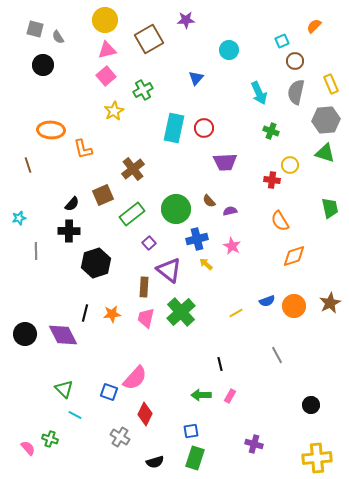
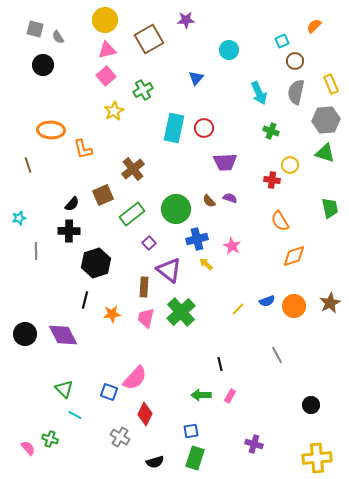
purple semicircle at (230, 211): moved 13 px up; rotated 32 degrees clockwise
black line at (85, 313): moved 13 px up
yellow line at (236, 313): moved 2 px right, 4 px up; rotated 16 degrees counterclockwise
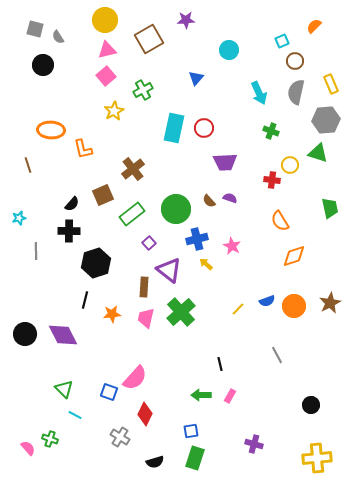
green triangle at (325, 153): moved 7 px left
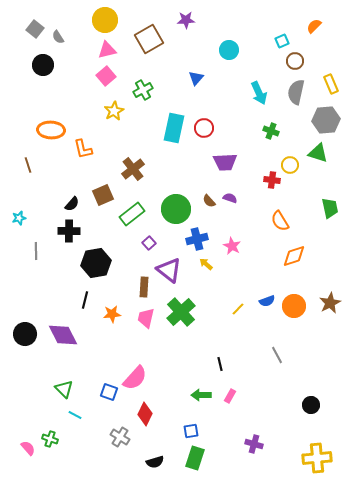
gray square at (35, 29): rotated 24 degrees clockwise
black hexagon at (96, 263): rotated 8 degrees clockwise
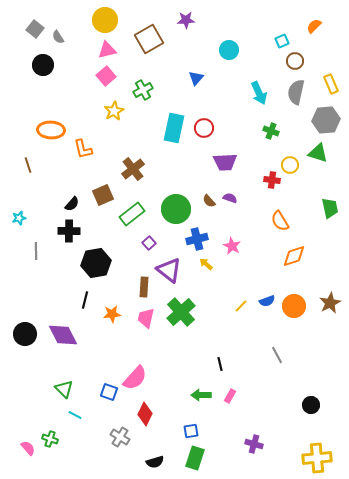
yellow line at (238, 309): moved 3 px right, 3 px up
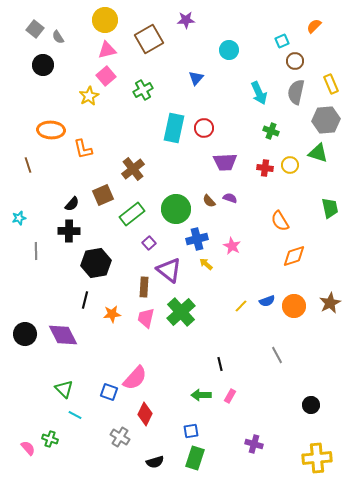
yellow star at (114, 111): moved 25 px left, 15 px up
red cross at (272, 180): moved 7 px left, 12 px up
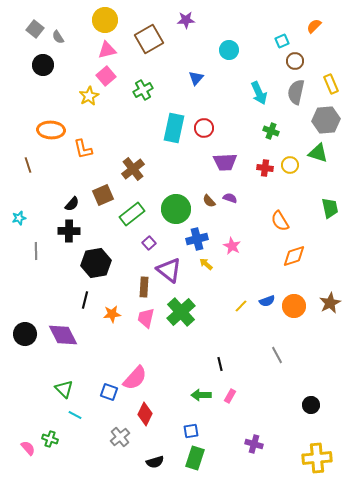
gray cross at (120, 437): rotated 18 degrees clockwise
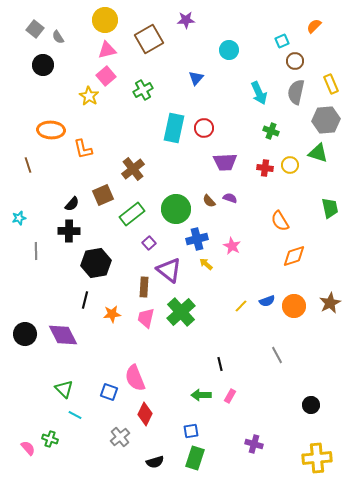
yellow star at (89, 96): rotated 12 degrees counterclockwise
pink semicircle at (135, 378): rotated 116 degrees clockwise
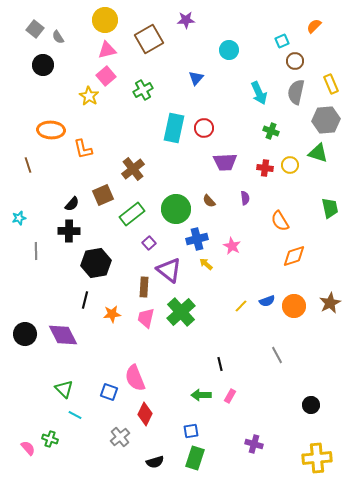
purple semicircle at (230, 198): moved 15 px right; rotated 64 degrees clockwise
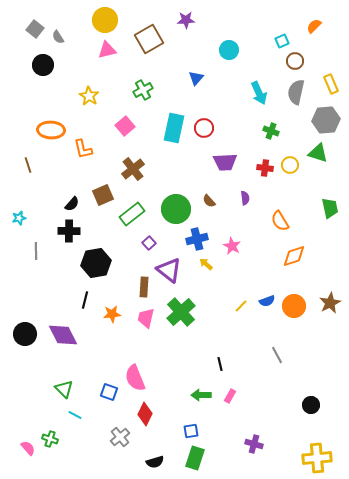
pink square at (106, 76): moved 19 px right, 50 px down
